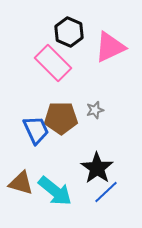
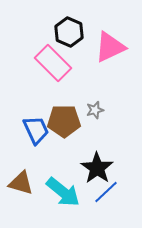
brown pentagon: moved 3 px right, 3 px down
cyan arrow: moved 8 px right, 1 px down
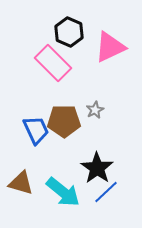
gray star: rotated 12 degrees counterclockwise
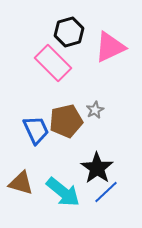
black hexagon: rotated 20 degrees clockwise
brown pentagon: moved 2 px right; rotated 12 degrees counterclockwise
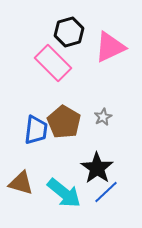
gray star: moved 8 px right, 7 px down
brown pentagon: moved 2 px left, 1 px down; rotated 28 degrees counterclockwise
blue trapezoid: rotated 32 degrees clockwise
cyan arrow: moved 1 px right, 1 px down
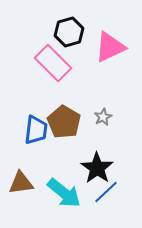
brown triangle: rotated 24 degrees counterclockwise
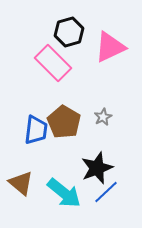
black star: rotated 16 degrees clockwise
brown triangle: rotated 48 degrees clockwise
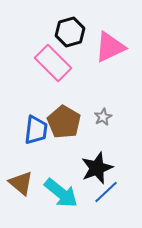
black hexagon: moved 1 px right
cyan arrow: moved 3 px left
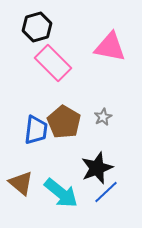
black hexagon: moved 33 px left, 5 px up
pink triangle: rotated 36 degrees clockwise
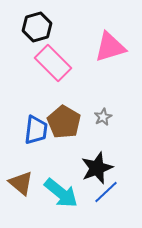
pink triangle: rotated 28 degrees counterclockwise
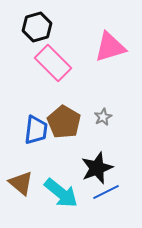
blue line: rotated 16 degrees clockwise
